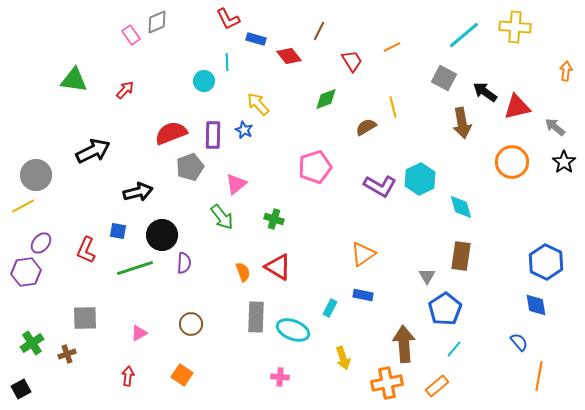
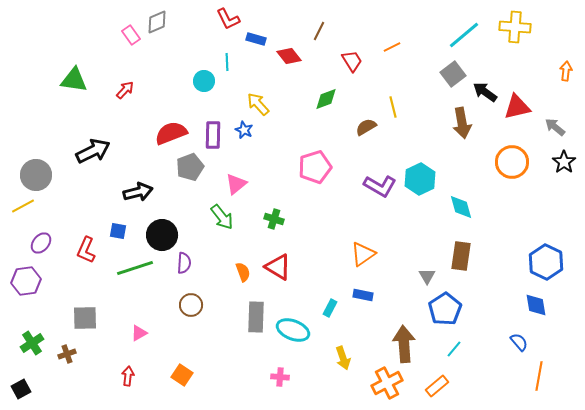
gray square at (444, 78): moved 9 px right, 4 px up; rotated 25 degrees clockwise
purple hexagon at (26, 272): moved 9 px down
brown circle at (191, 324): moved 19 px up
orange cross at (387, 383): rotated 16 degrees counterclockwise
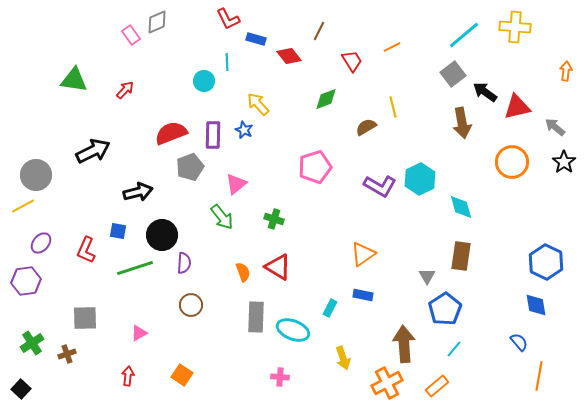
black square at (21, 389): rotated 18 degrees counterclockwise
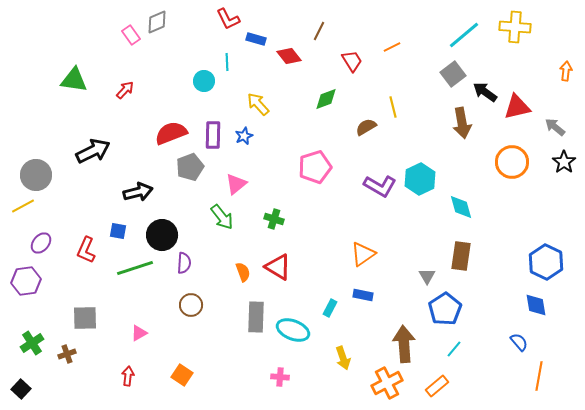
blue star at (244, 130): moved 6 px down; rotated 24 degrees clockwise
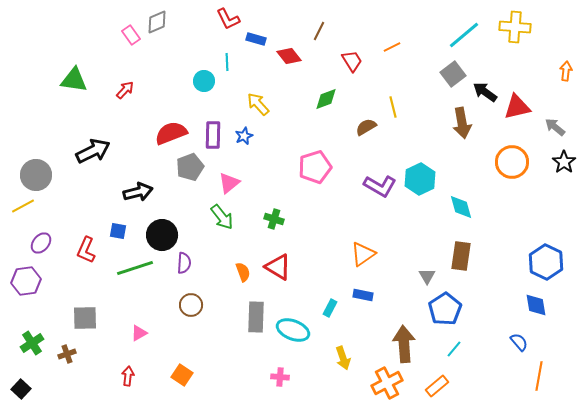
pink triangle at (236, 184): moved 7 px left, 1 px up
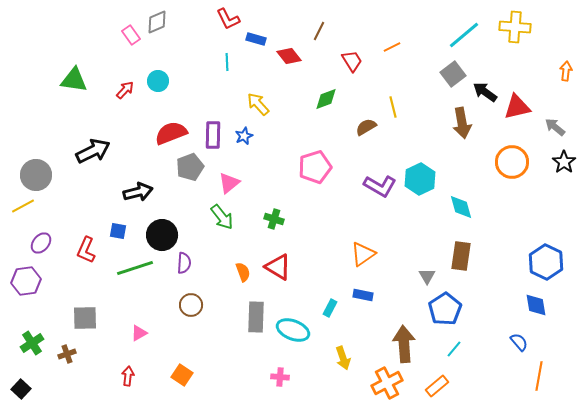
cyan circle at (204, 81): moved 46 px left
